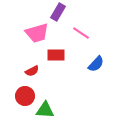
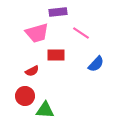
purple rectangle: rotated 54 degrees clockwise
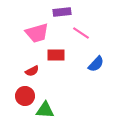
purple rectangle: moved 4 px right
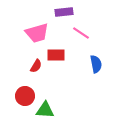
purple rectangle: moved 2 px right
blue semicircle: rotated 54 degrees counterclockwise
red semicircle: moved 4 px right, 5 px up; rotated 32 degrees counterclockwise
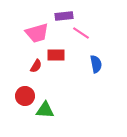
purple rectangle: moved 4 px down
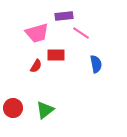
red circle: moved 12 px left, 12 px down
green triangle: rotated 42 degrees counterclockwise
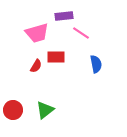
red rectangle: moved 2 px down
red circle: moved 2 px down
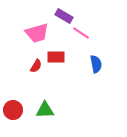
purple rectangle: rotated 36 degrees clockwise
green triangle: rotated 36 degrees clockwise
